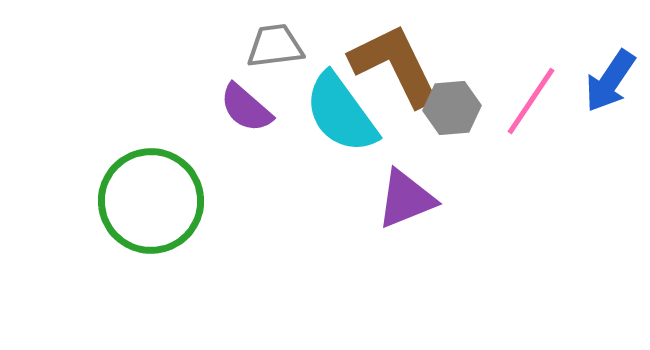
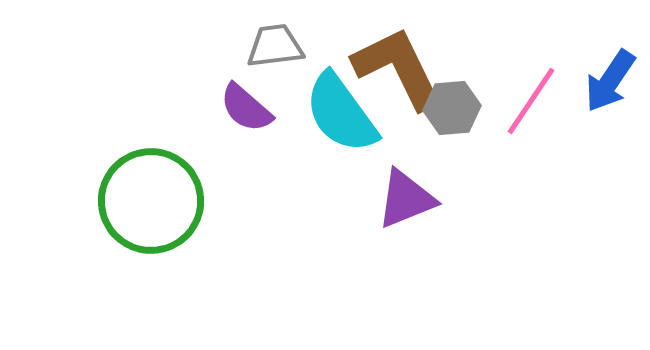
brown L-shape: moved 3 px right, 3 px down
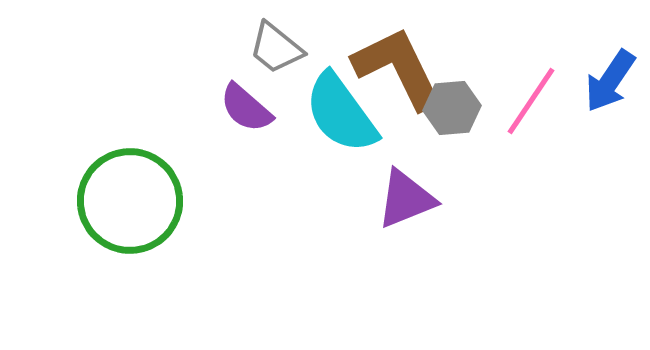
gray trapezoid: moved 1 px right, 2 px down; rotated 134 degrees counterclockwise
green circle: moved 21 px left
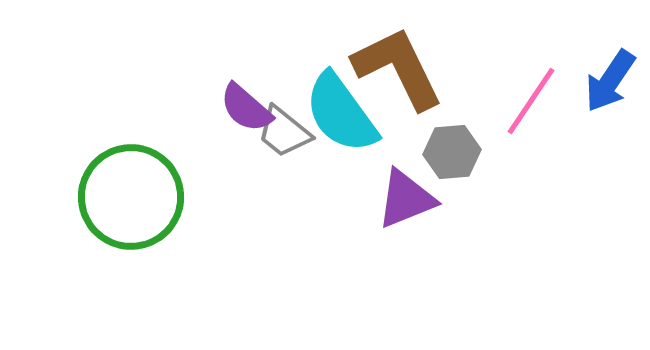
gray trapezoid: moved 8 px right, 84 px down
gray hexagon: moved 44 px down
green circle: moved 1 px right, 4 px up
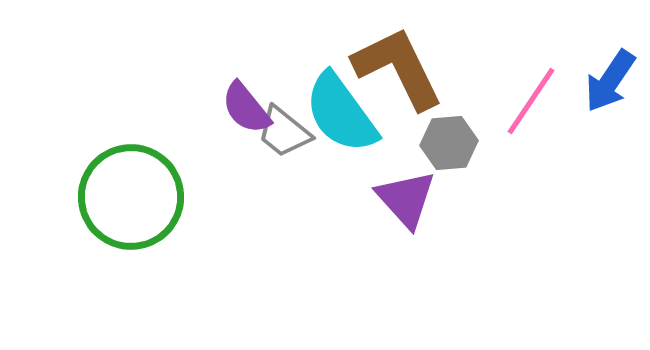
purple semicircle: rotated 10 degrees clockwise
gray hexagon: moved 3 px left, 9 px up
purple triangle: rotated 50 degrees counterclockwise
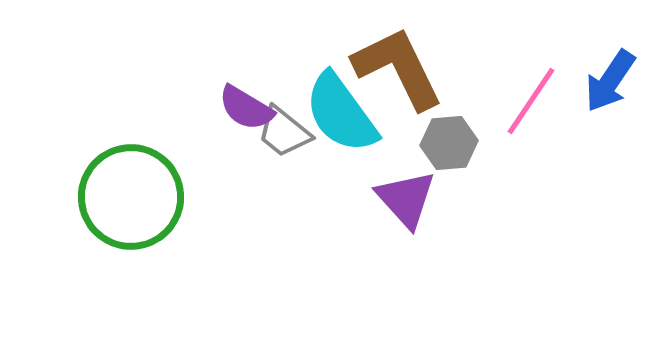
purple semicircle: rotated 20 degrees counterclockwise
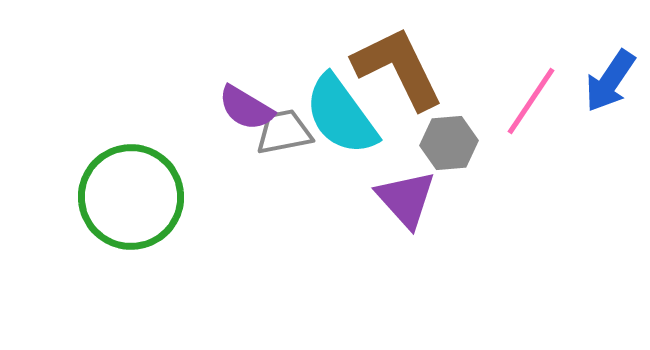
cyan semicircle: moved 2 px down
gray trapezoid: rotated 130 degrees clockwise
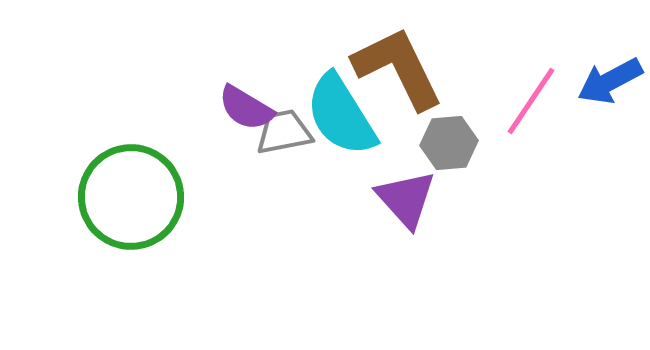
blue arrow: rotated 28 degrees clockwise
cyan semicircle: rotated 4 degrees clockwise
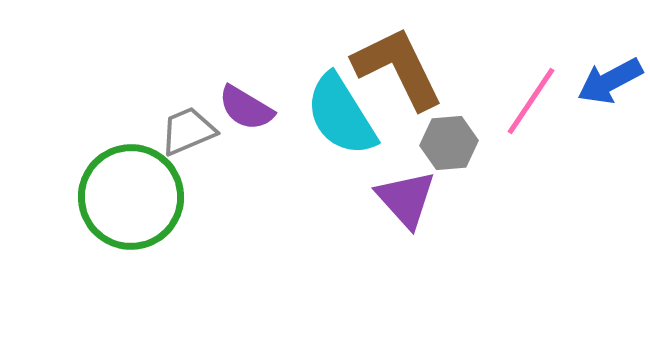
gray trapezoid: moved 96 px left, 1 px up; rotated 12 degrees counterclockwise
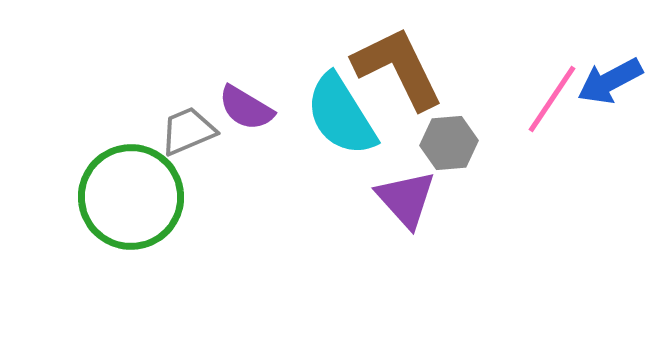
pink line: moved 21 px right, 2 px up
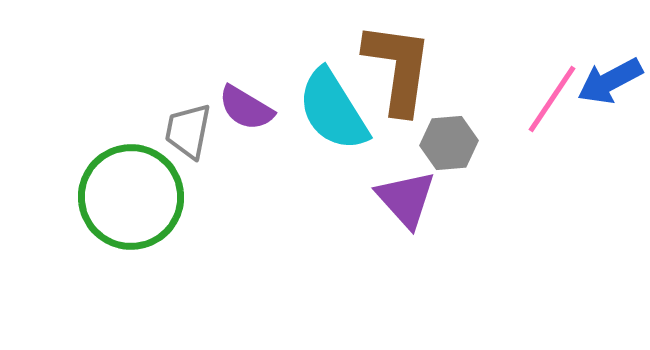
brown L-shape: rotated 34 degrees clockwise
cyan semicircle: moved 8 px left, 5 px up
gray trapezoid: rotated 56 degrees counterclockwise
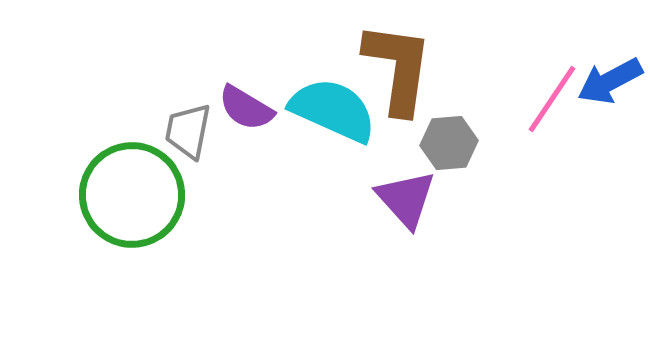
cyan semicircle: rotated 146 degrees clockwise
green circle: moved 1 px right, 2 px up
